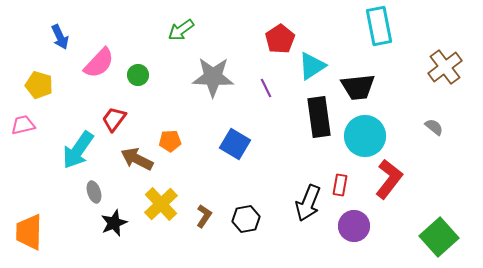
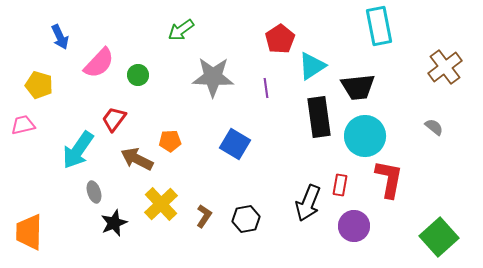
purple line: rotated 18 degrees clockwise
red L-shape: rotated 27 degrees counterclockwise
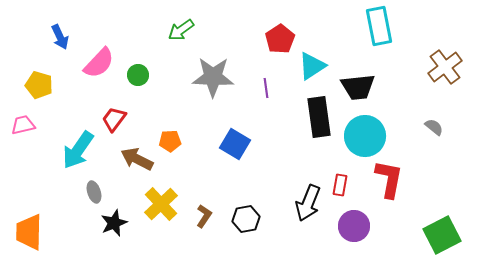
green square: moved 3 px right, 2 px up; rotated 15 degrees clockwise
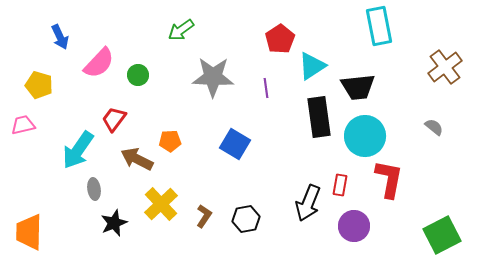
gray ellipse: moved 3 px up; rotated 10 degrees clockwise
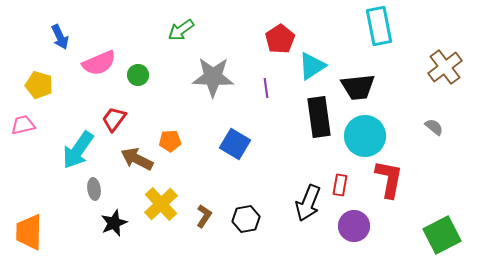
pink semicircle: rotated 24 degrees clockwise
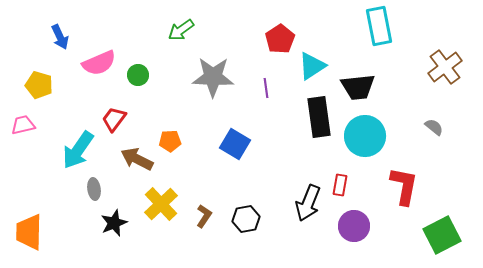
red L-shape: moved 15 px right, 7 px down
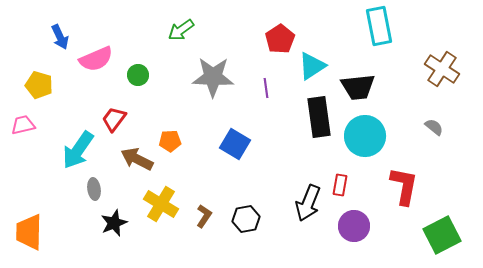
pink semicircle: moved 3 px left, 4 px up
brown cross: moved 3 px left, 2 px down; rotated 20 degrees counterclockwise
yellow cross: rotated 16 degrees counterclockwise
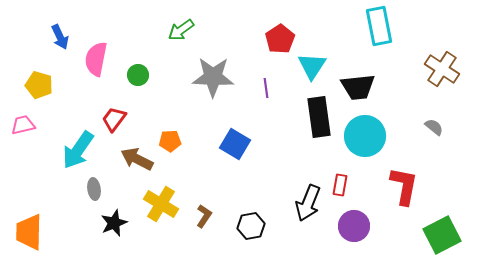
pink semicircle: rotated 124 degrees clockwise
cyan triangle: rotated 24 degrees counterclockwise
black hexagon: moved 5 px right, 7 px down
